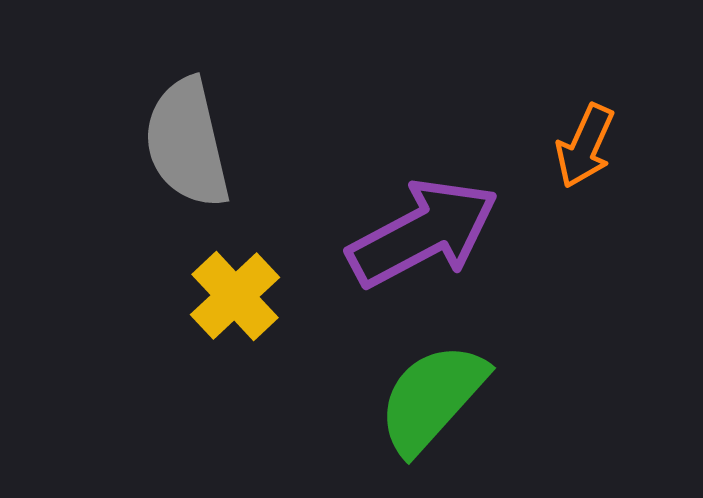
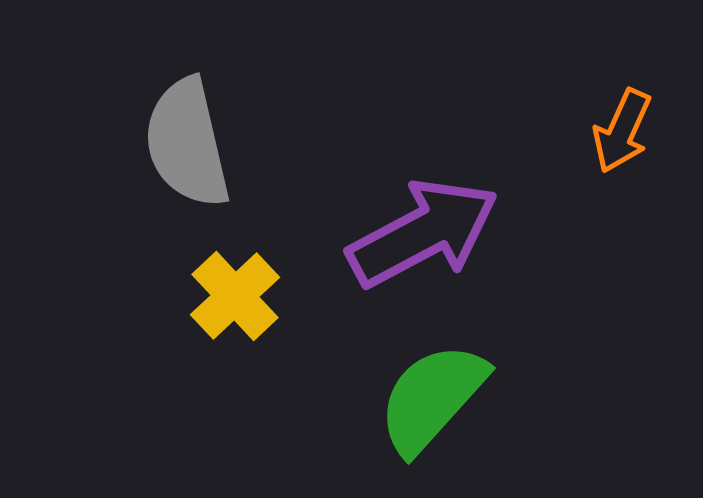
orange arrow: moved 37 px right, 15 px up
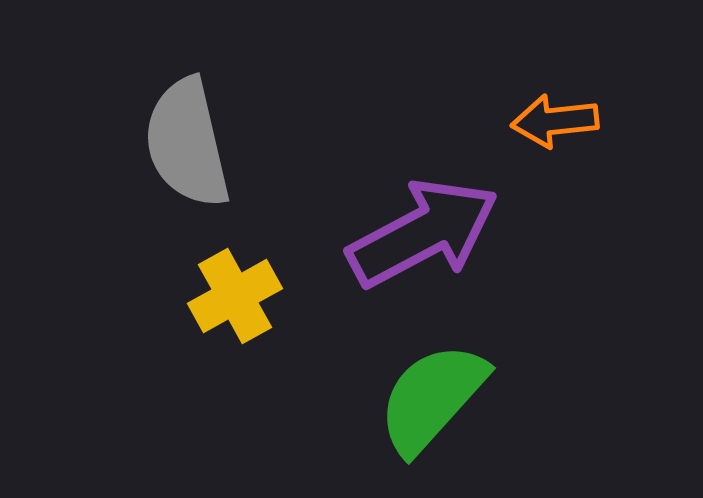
orange arrow: moved 67 px left, 10 px up; rotated 60 degrees clockwise
yellow cross: rotated 14 degrees clockwise
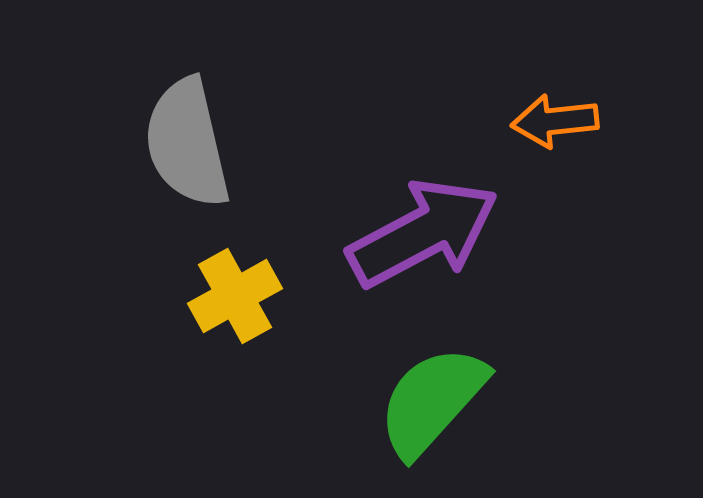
green semicircle: moved 3 px down
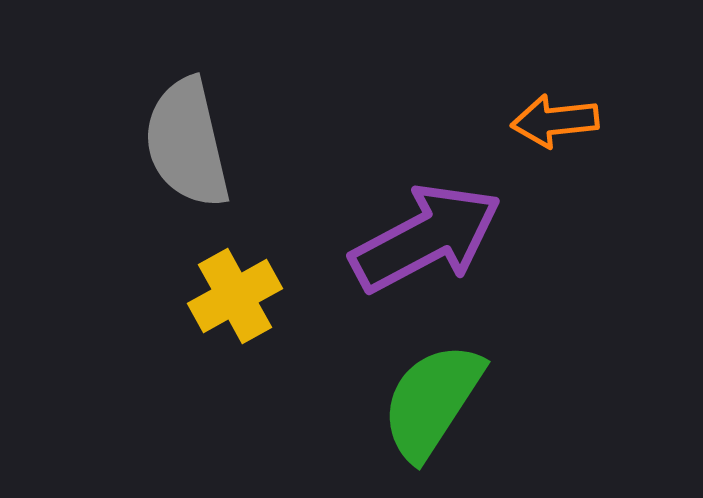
purple arrow: moved 3 px right, 5 px down
green semicircle: rotated 9 degrees counterclockwise
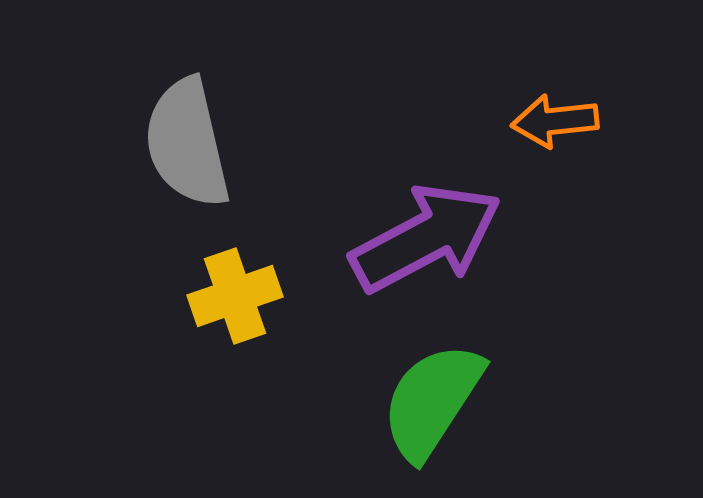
yellow cross: rotated 10 degrees clockwise
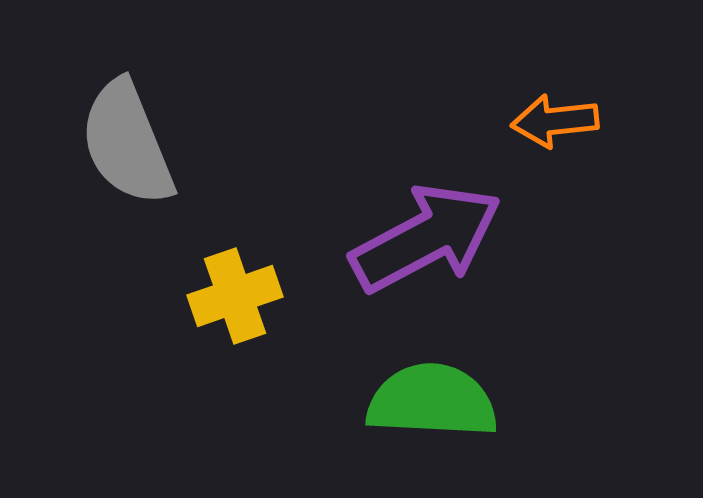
gray semicircle: moved 60 px left; rotated 9 degrees counterclockwise
green semicircle: rotated 60 degrees clockwise
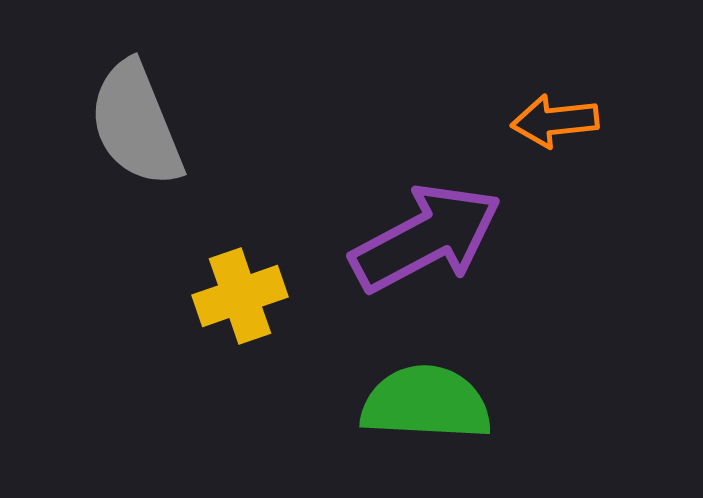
gray semicircle: moved 9 px right, 19 px up
yellow cross: moved 5 px right
green semicircle: moved 6 px left, 2 px down
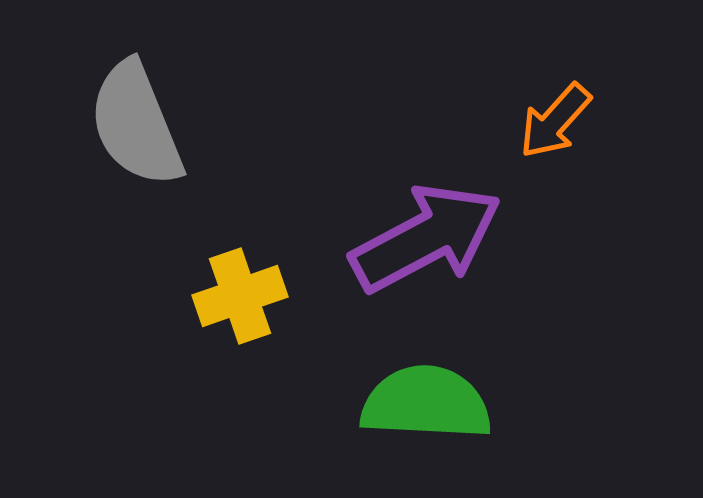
orange arrow: rotated 42 degrees counterclockwise
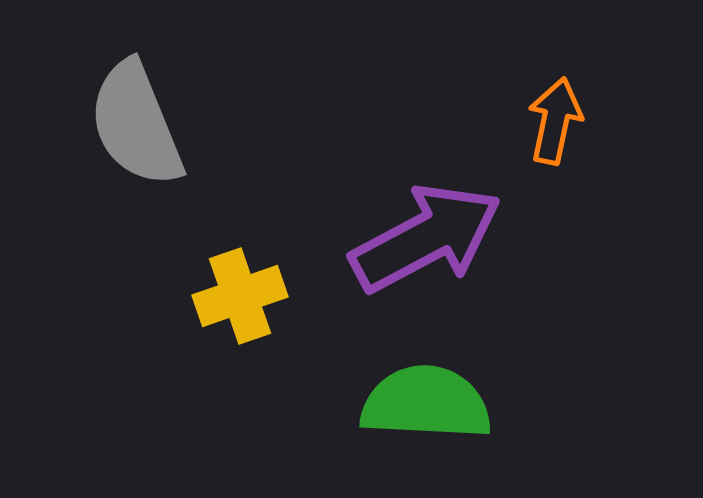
orange arrow: rotated 150 degrees clockwise
